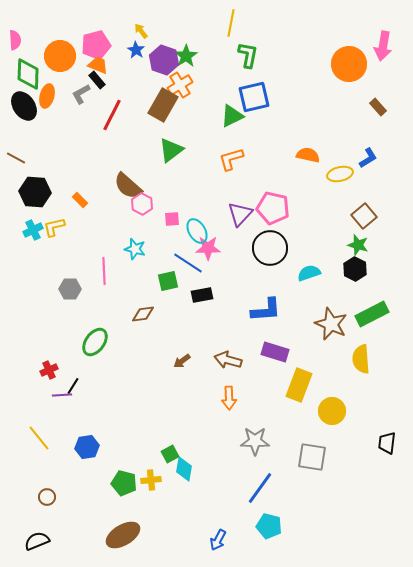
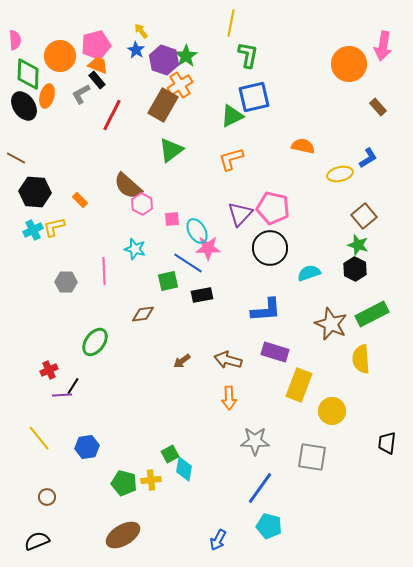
orange semicircle at (308, 155): moved 5 px left, 9 px up
gray hexagon at (70, 289): moved 4 px left, 7 px up
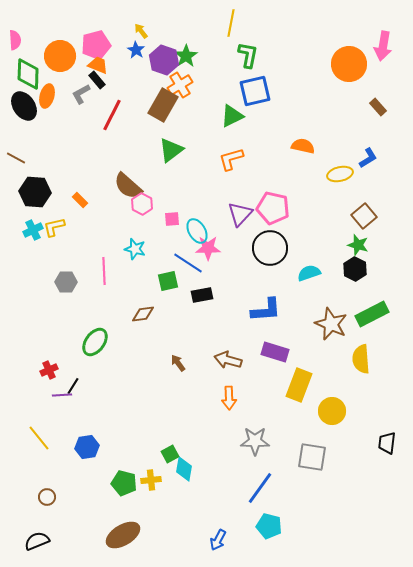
blue square at (254, 97): moved 1 px right, 6 px up
brown arrow at (182, 361): moved 4 px left, 2 px down; rotated 90 degrees clockwise
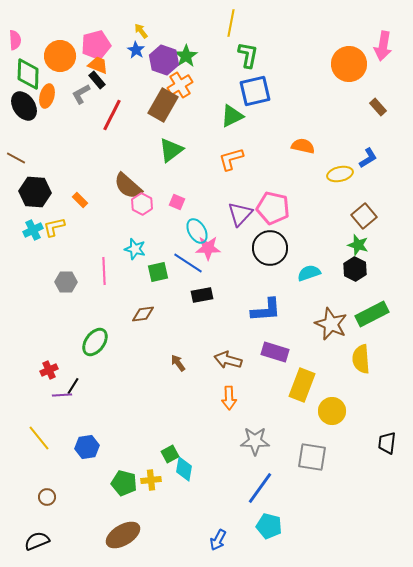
pink square at (172, 219): moved 5 px right, 17 px up; rotated 28 degrees clockwise
green square at (168, 281): moved 10 px left, 9 px up
yellow rectangle at (299, 385): moved 3 px right
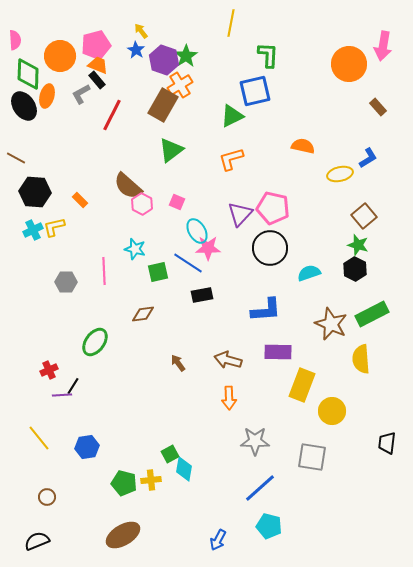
green L-shape at (248, 55): moved 20 px right; rotated 8 degrees counterclockwise
purple rectangle at (275, 352): moved 3 px right; rotated 16 degrees counterclockwise
blue line at (260, 488): rotated 12 degrees clockwise
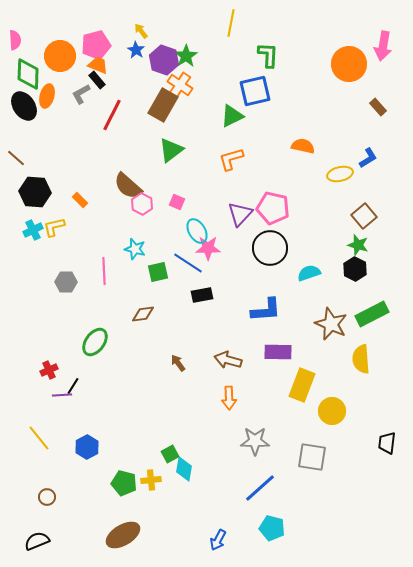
orange cross at (180, 85): rotated 25 degrees counterclockwise
brown line at (16, 158): rotated 12 degrees clockwise
blue hexagon at (87, 447): rotated 20 degrees counterclockwise
cyan pentagon at (269, 526): moved 3 px right, 2 px down
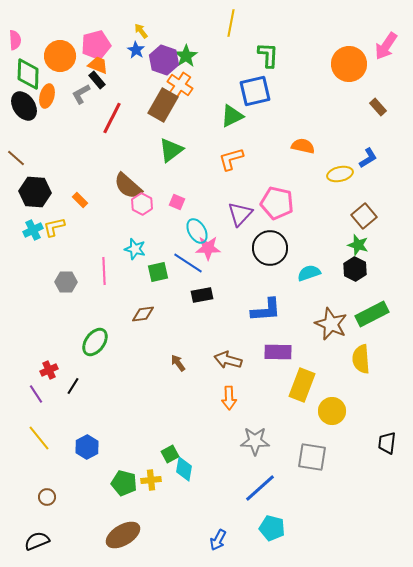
pink arrow at (383, 46): moved 3 px right; rotated 24 degrees clockwise
red line at (112, 115): moved 3 px down
pink pentagon at (273, 208): moved 4 px right, 5 px up
purple line at (62, 395): moved 26 px left, 1 px up; rotated 60 degrees clockwise
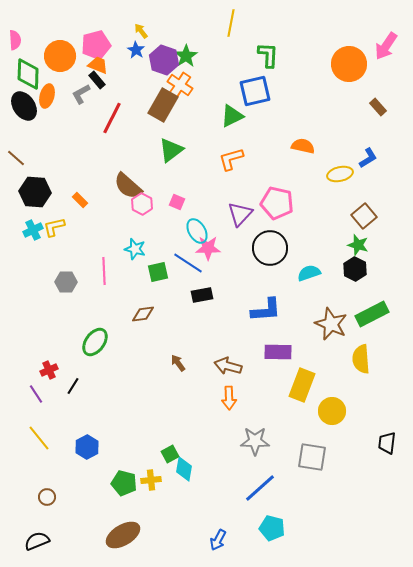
brown arrow at (228, 360): moved 6 px down
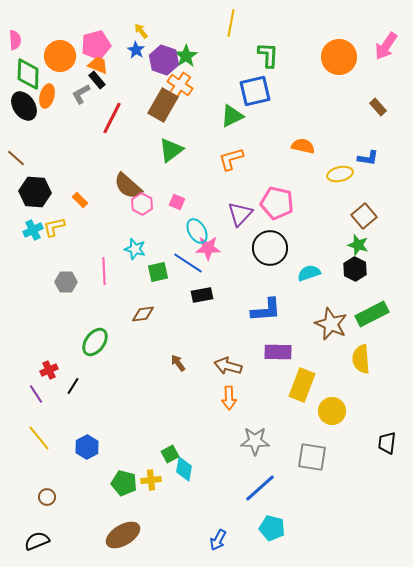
orange circle at (349, 64): moved 10 px left, 7 px up
blue L-shape at (368, 158): rotated 40 degrees clockwise
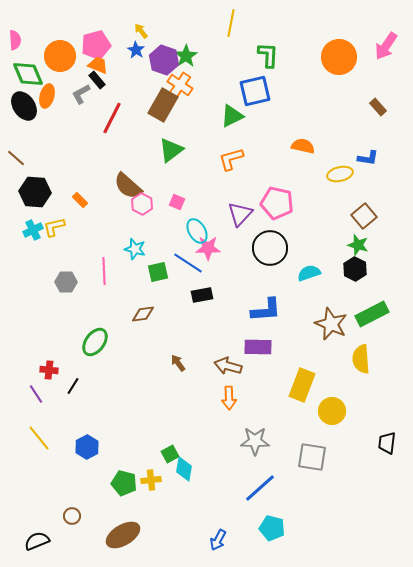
green diamond at (28, 74): rotated 24 degrees counterclockwise
purple rectangle at (278, 352): moved 20 px left, 5 px up
red cross at (49, 370): rotated 30 degrees clockwise
brown circle at (47, 497): moved 25 px right, 19 px down
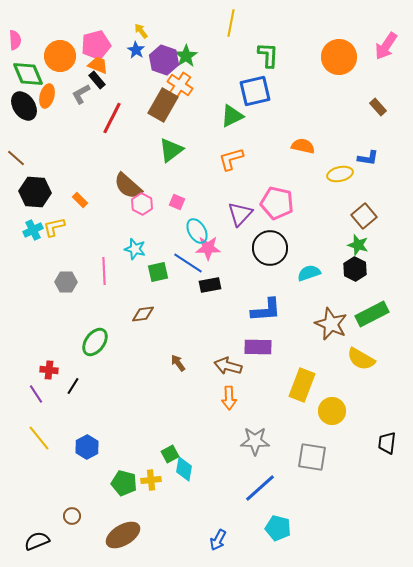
black rectangle at (202, 295): moved 8 px right, 10 px up
yellow semicircle at (361, 359): rotated 56 degrees counterclockwise
cyan pentagon at (272, 528): moved 6 px right
